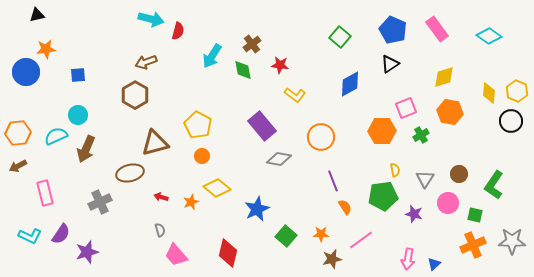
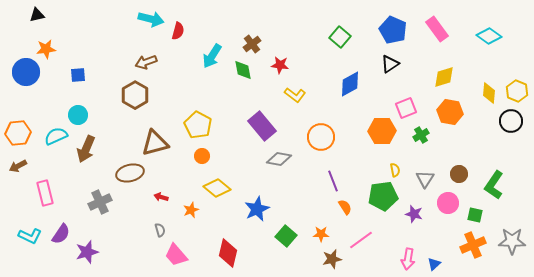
orange star at (191, 202): moved 8 px down
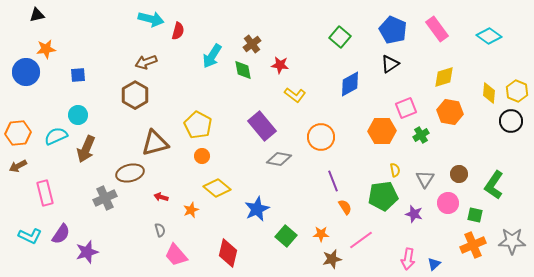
gray cross at (100, 202): moved 5 px right, 4 px up
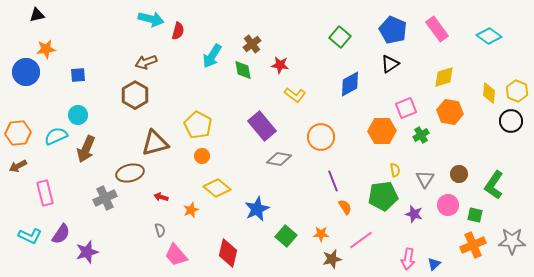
pink circle at (448, 203): moved 2 px down
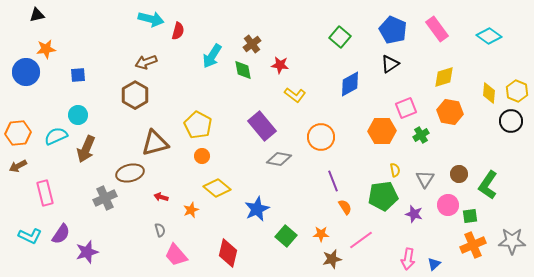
green L-shape at (494, 185): moved 6 px left
green square at (475, 215): moved 5 px left, 1 px down; rotated 21 degrees counterclockwise
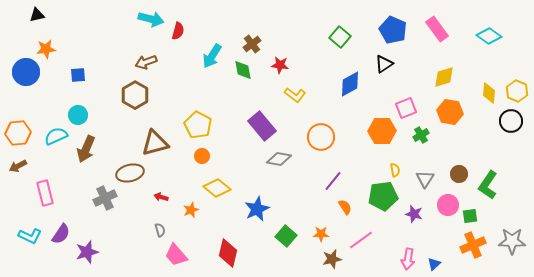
black triangle at (390, 64): moved 6 px left
purple line at (333, 181): rotated 60 degrees clockwise
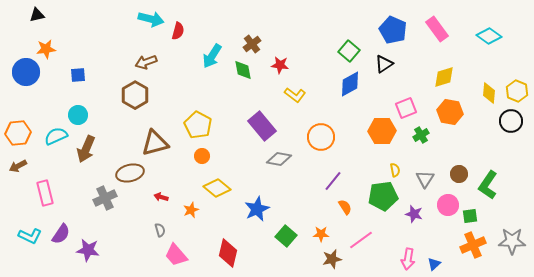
green square at (340, 37): moved 9 px right, 14 px down
purple star at (87, 252): moved 1 px right, 2 px up; rotated 25 degrees clockwise
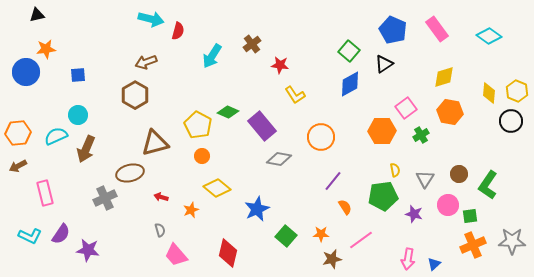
green diamond at (243, 70): moved 15 px left, 42 px down; rotated 55 degrees counterclockwise
yellow L-shape at (295, 95): rotated 20 degrees clockwise
pink square at (406, 108): rotated 15 degrees counterclockwise
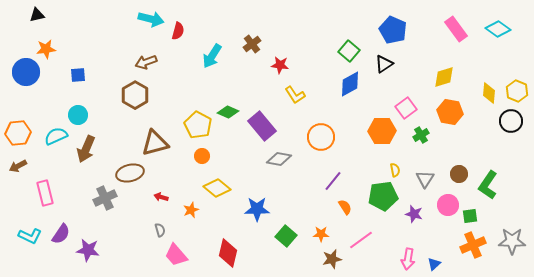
pink rectangle at (437, 29): moved 19 px right
cyan diamond at (489, 36): moved 9 px right, 7 px up
blue star at (257, 209): rotated 25 degrees clockwise
